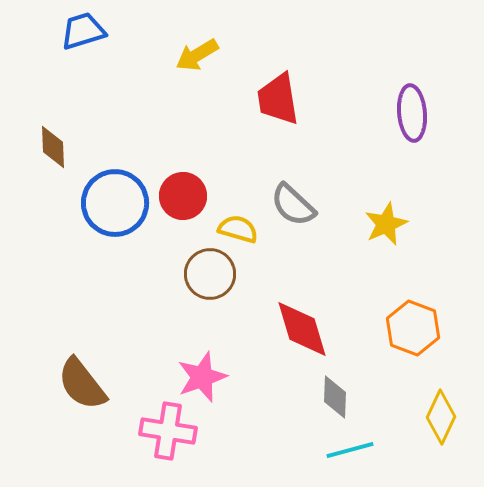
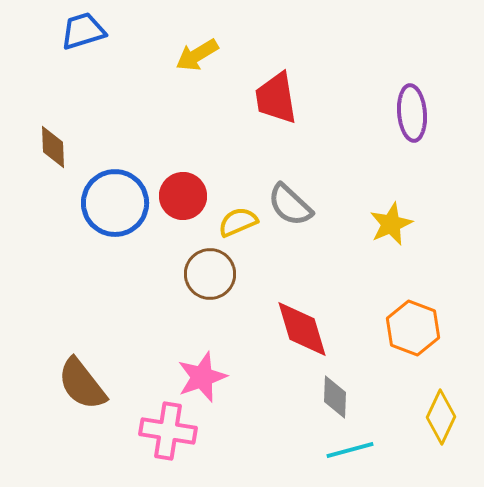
red trapezoid: moved 2 px left, 1 px up
gray semicircle: moved 3 px left
yellow star: moved 5 px right
yellow semicircle: moved 7 px up; rotated 39 degrees counterclockwise
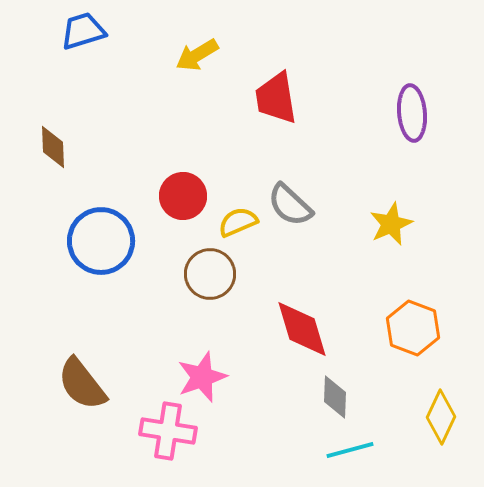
blue circle: moved 14 px left, 38 px down
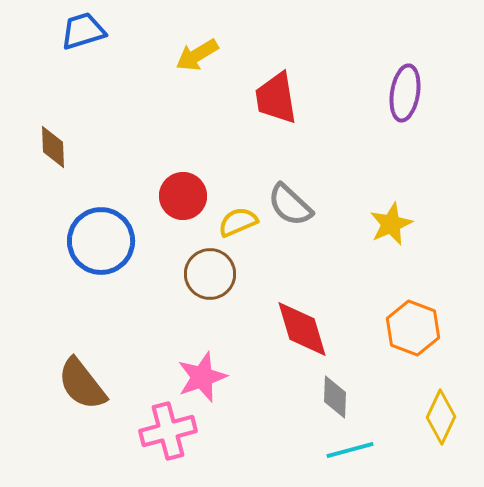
purple ellipse: moved 7 px left, 20 px up; rotated 14 degrees clockwise
pink cross: rotated 24 degrees counterclockwise
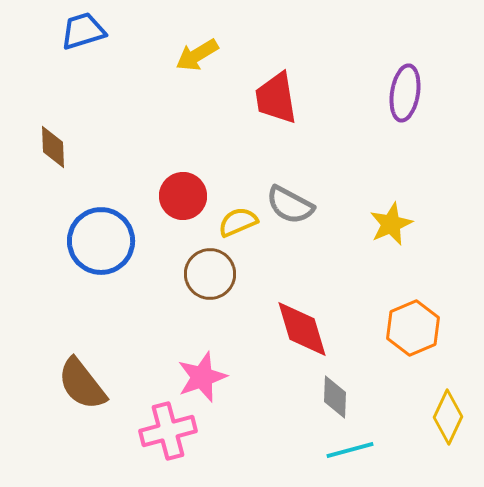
gray semicircle: rotated 15 degrees counterclockwise
orange hexagon: rotated 16 degrees clockwise
yellow diamond: moved 7 px right
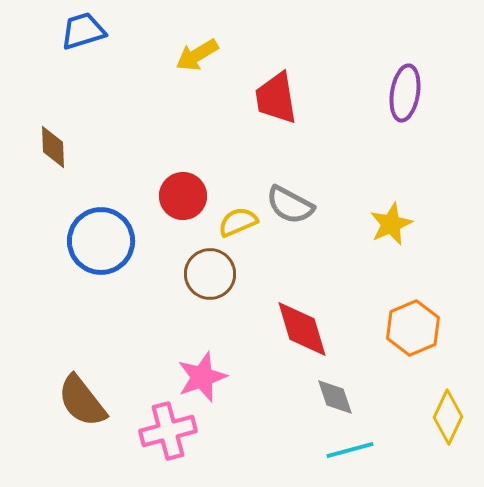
brown semicircle: moved 17 px down
gray diamond: rotated 21 degrees counterclockwise
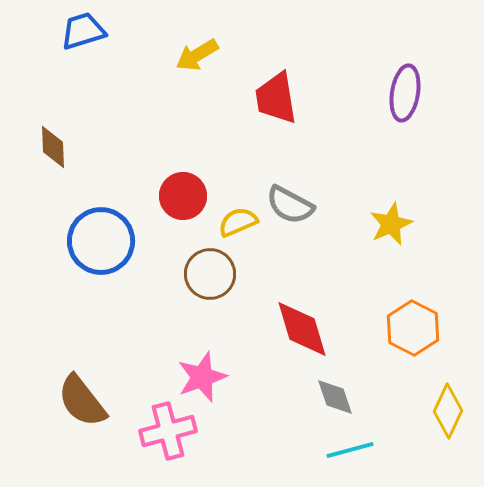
orange hexagon: rotated 10 degrees counterclockwise
yellow diamond: moved 6 px up
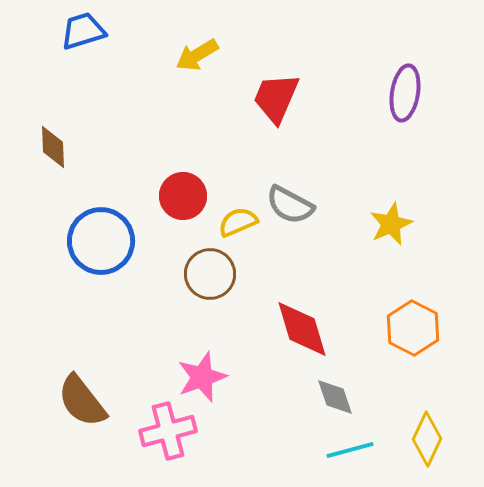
red trapezoid: rotated 32 degrees clockwise
yellow diamond: moved 21 px left, 28 px down
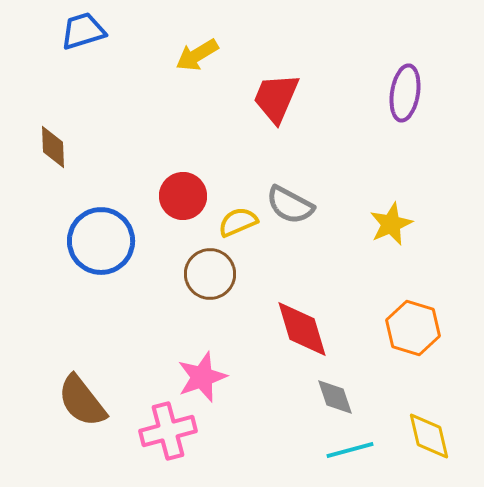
orange hexagon: rotated 10 degrees counterclockwise
yellow diamond: moved 2 px right, 3 px up; rotated 38 degrees counterclockwise
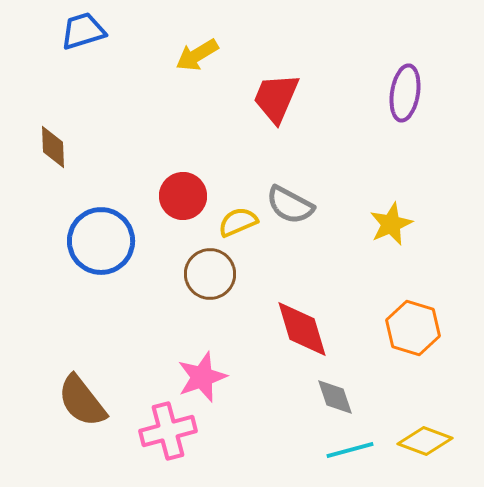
yellow diamond: moved 4 px left, 5 px down; rotated 56 degrees counterclockwise
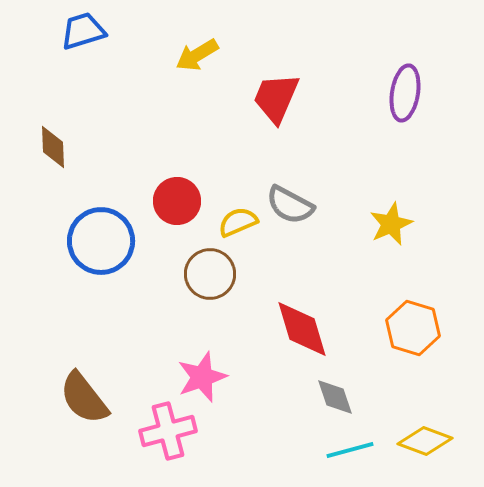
red circle: moved 6 px left, 5 px down
brown semicircle: moved 2 px right, 3 px up
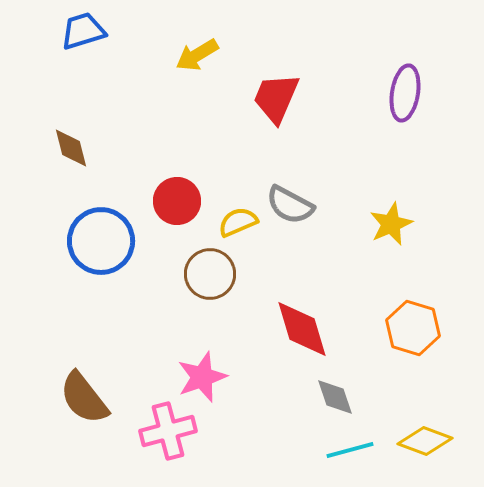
brown diamond: moved 18 px right, 1 px down; rotated 12 degrees counterclockwise
